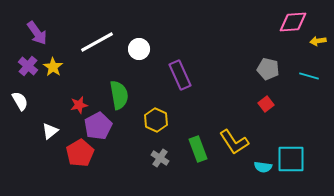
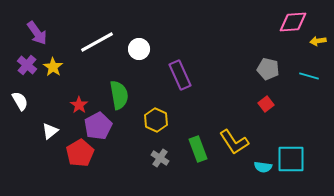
purple cross: moved 1 px left, 1 px up
red star: rotated 24 degrees counterclockwise
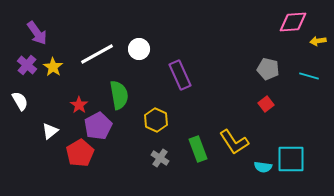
white line: moved 12 px down
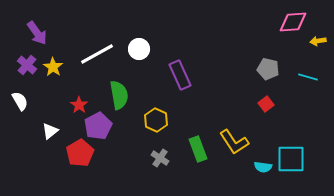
cyan line: moved 1 px left, 1 px down
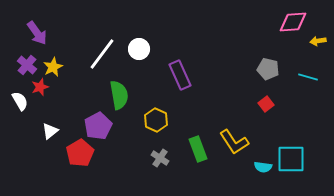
white line: moved 5 px right; rotated 24 degrees counterclockwise
yellow star: rotated 12 degrees clockwise
red star: moved 39 px left, 18 px up; rotated 18 degrees clockwise
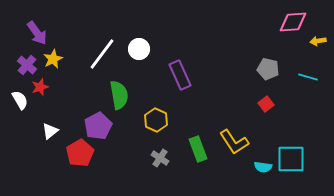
yellow star: moved 8 px up
white semicircle: moved 1 px up
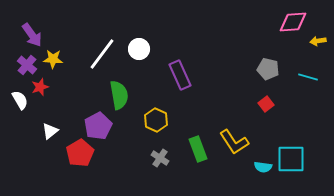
purple arrow: moved 5 px left, 2 px down
yellow star: rotated 30 degrees clockwise
